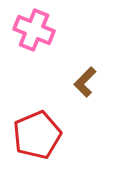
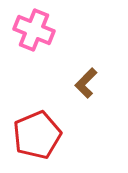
brown L-shape: moved 1 px right, 1 px down
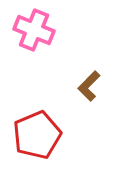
brown L-shape: moved 3 px right, 3 px down
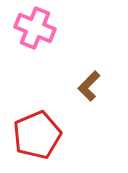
pink cross: moved 1 px right, 2 px up
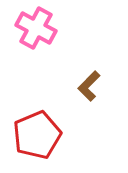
pink cross: moved 1 px right; rotated 6 degrees clockwise
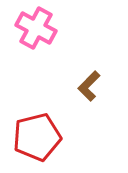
red pentagon: moved 2 px down; rotated 9 degrees clockwise
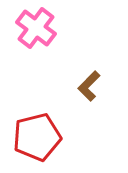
pink cross: rotated 9 degrees clockwise
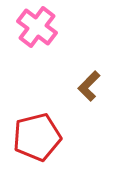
pink cross: moved 1 px right, 1 px up
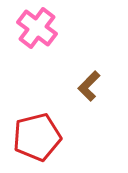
pink cross: moved 1 px down
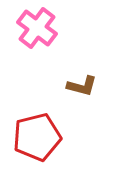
brown L-shape: moved 7 px left; rotated 120 degrees counterclockwise
